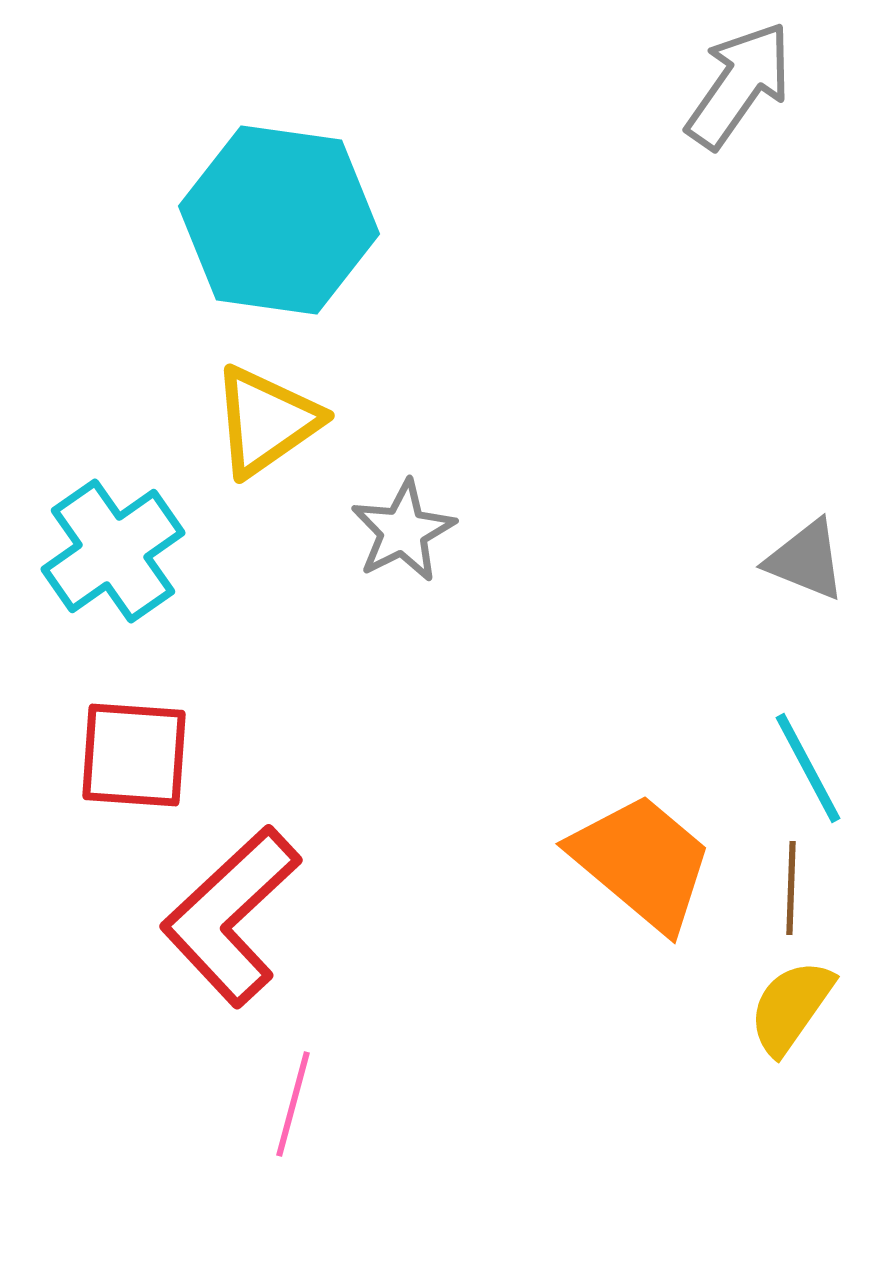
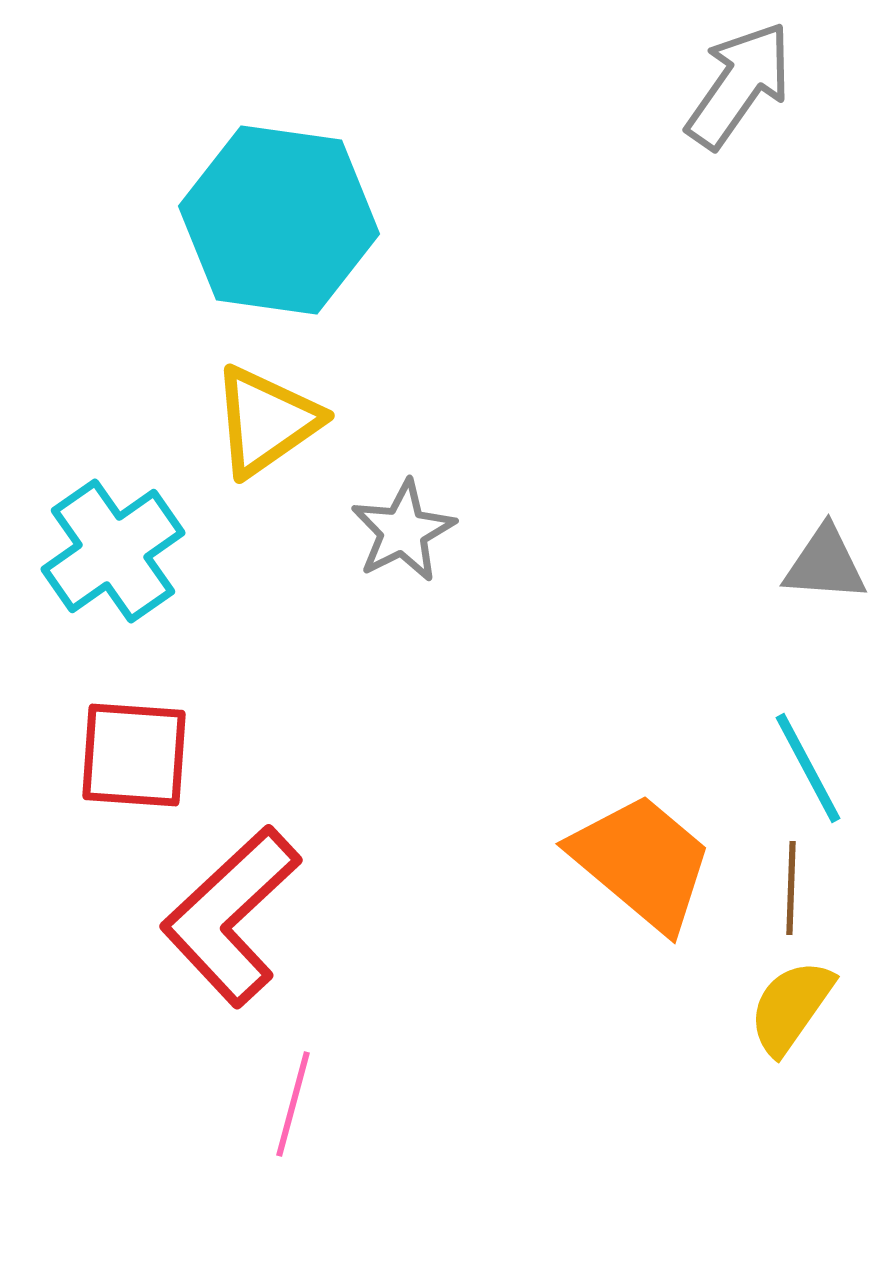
gray triangle: moved 19 px right, 4 px down; rotated 18 degrees counterclockwise
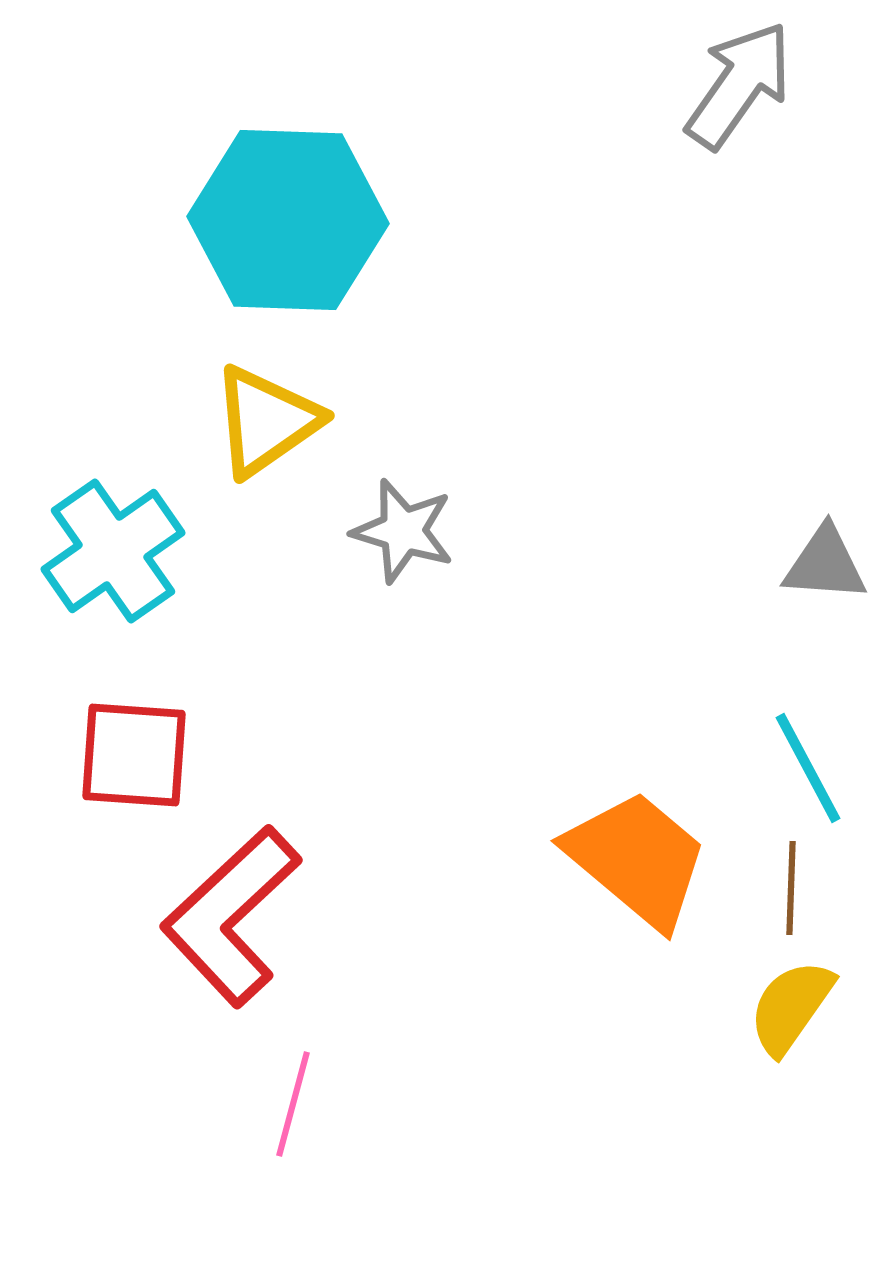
cyan hexagon: moved 9 px right; rotated 6 degrees counterclockwise
gray star: rotated 28 degrees counterclockwise
orange trapezoid: moved 5 px left, 3 px up
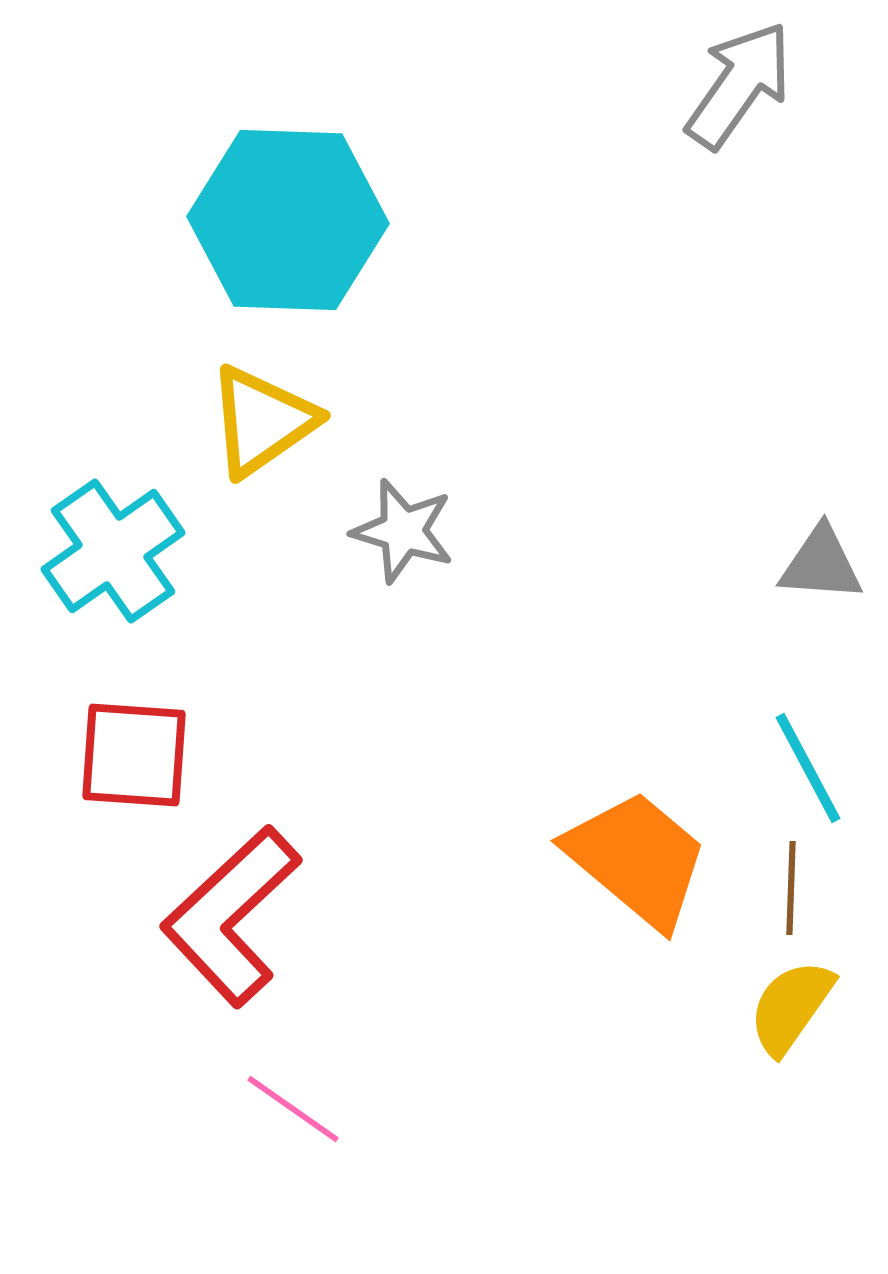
yellow triangle: moved 4 px left
gray triangle: moved 4 px left
pink line: moved 5 px down; rotated 70 degrees counterclockwise
